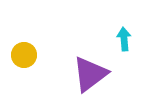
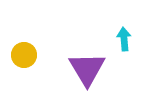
purple triangle: moved 3 px left, 5 px up; rotated 24 degrees counterclockwise
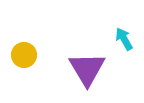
cyan arrow: rotated 25 degrees counterclockwise
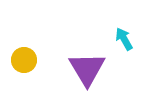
yellow circle: moved 5 px down
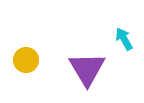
yellow circle: moved 2 px right
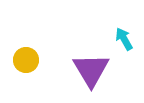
purple triangle: moved 4 px right, 1 px down
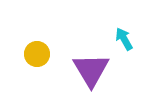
yellow circle: moved 11 px right, 6 px up
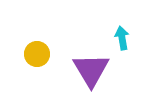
cyan arrow: moved 2 px left, 1 px up; rotated 20 degrees clockwise
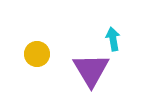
cyan arrow: moved 9 px left, 1 px down
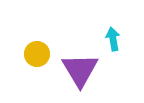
purple triangle: moved 11 px left
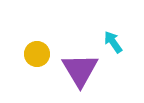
cyan arrow: moved 3 px down; rotated 25 degrees counterclockwise
